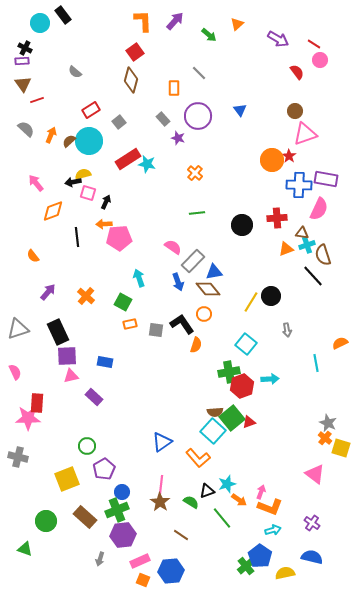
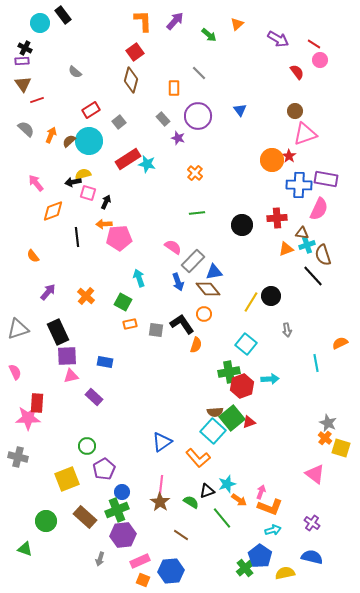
green cross at (246, 566): moved 1 px left, 2 px down
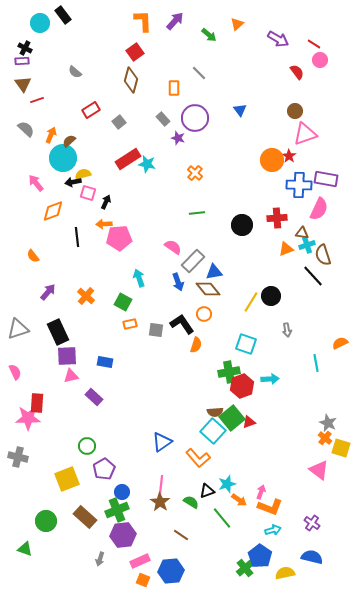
purple circle at (198, 116): moved 3 px left, 2 px down
cyan circle at (89, 141): moved 26 px left, 17 px down
cyan square at (246, 344): rotated 20 degrees counterclockwise
pink triangle at (315, 474): moved 4 px right, 4 px up
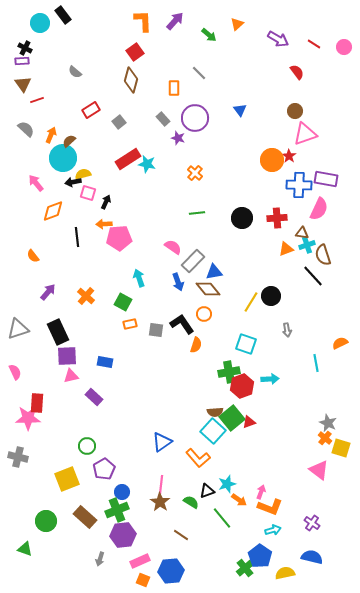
pink circle at (320, 60): moved 24 px right, 13 px up
black circle at (242, 225): moved 7 px up
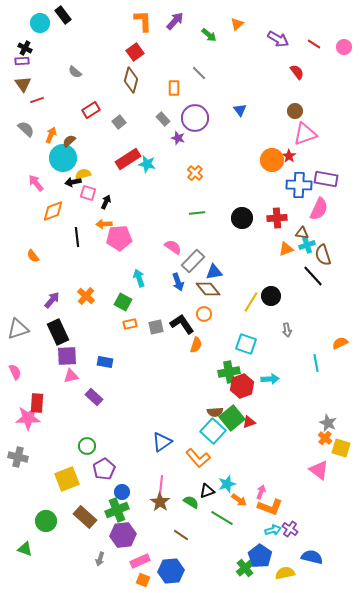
purple arrow at (48, 292): moved 4 px right, 8 px down
gray square at (156, 330): moved 3 px up; rotated 21 degrees counterclockwise
green line at (222, 518): rotated 20 degrees counterclockwise
purple cross at (312, 523): moved 22 px left, 6 px down
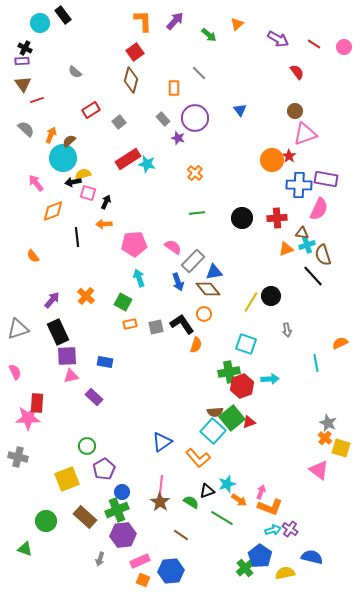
pink pentagon at (119, 238): moved 15 px right, 6 px down
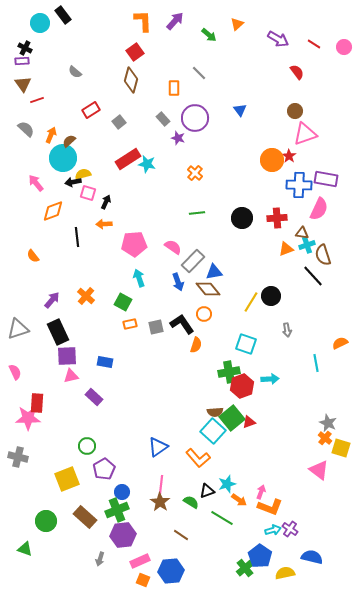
blue triangle at (162, 442): moved 4 px left, 5 px down
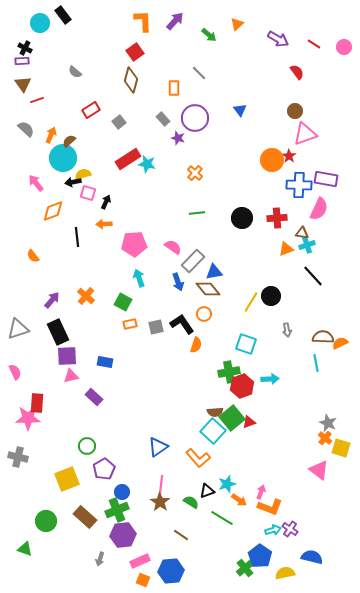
brown semicircle at (323, 255): moved 82 px down; rotated 110 degrees clockwise
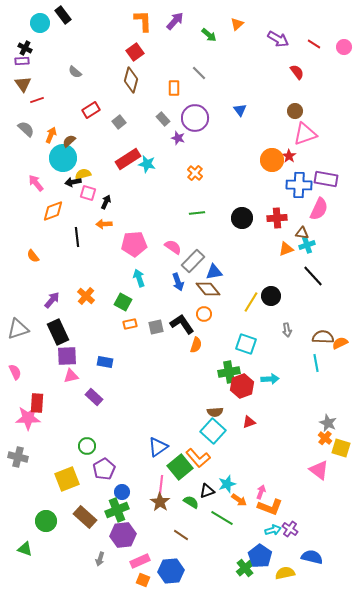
green square at (232, 418): moved 52 px left, 49 px down
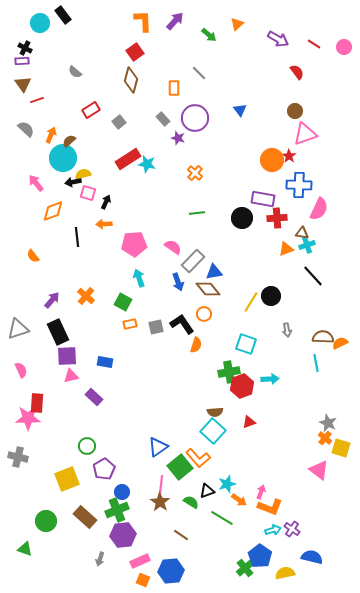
purple rectangle at (326, 179): moved 63 px left, 20 px down
pink semicircle at (15, 372): moved 6 px right, 2 px up
purple cross at (290, 529): moved 2 px right
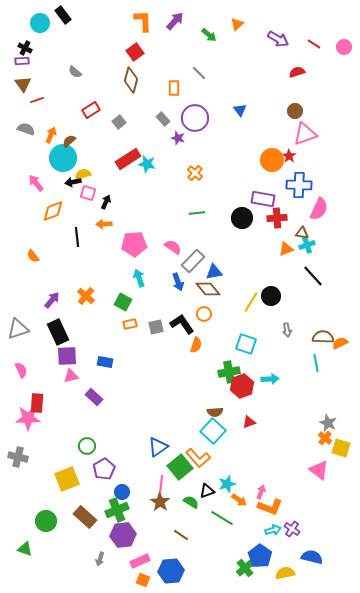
red semicircle at (297, 72): rotated 70 degrees counterclockwise
gray semicircle at (26, 129): rotated 24 degrees counterclockwise
